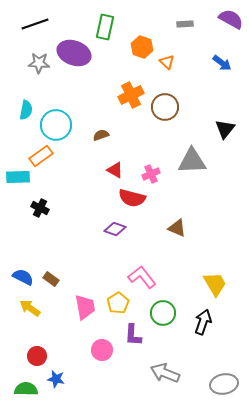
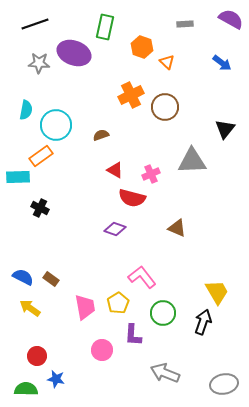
yellow trapezoid: moved 2 px right, 8 px down
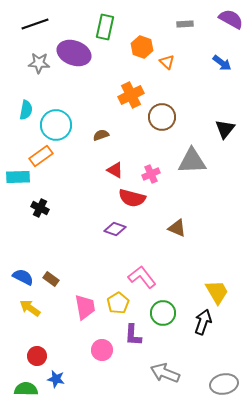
brown circle: moved 3 px left, 10 px down
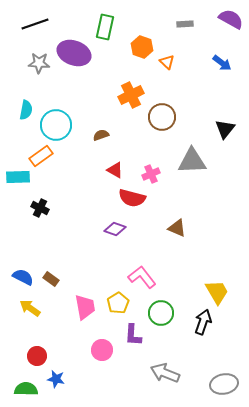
green circle: moved 2 px left
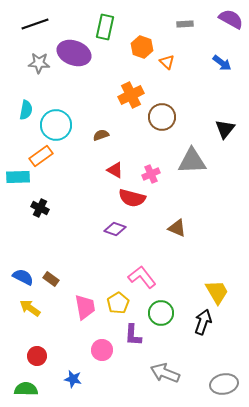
blue star: moved 17 px right
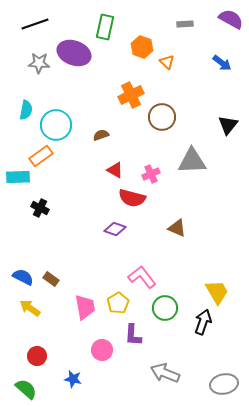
black triangle: moved 3 px right, 4 px up
green circle: moved 4 px right, 5 px up
green semicircle: rotated 40 degrees clockwise
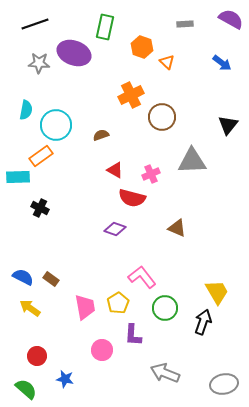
blue star: moved 8 px left
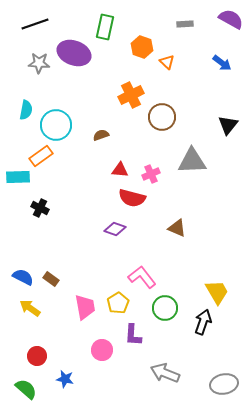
red triangle: moved 5 px right; rotated 24 degrees counterclockwise
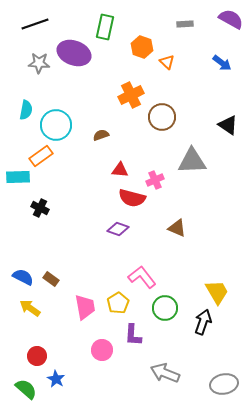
black triangle: rotated 35 degrees counterclockwise
pink cross: moved 4 px right, 6 px down
purple diamond: moved 3 px right
blue star: moved 9 px left; rotated 18 degrees clockwise
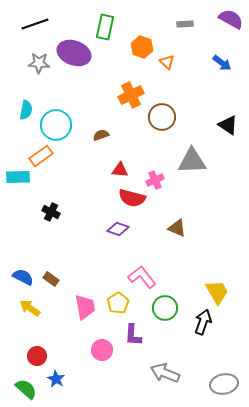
black cross: moved 11 px right, 4 px down
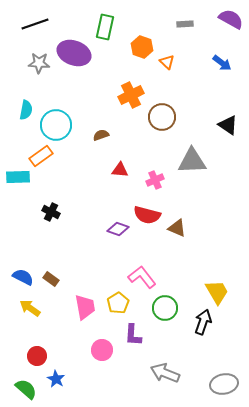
red semicircle: moved 15 px right, 17 px down
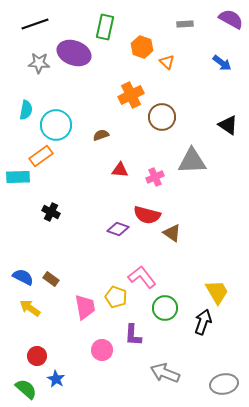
pink cross: moved 3 px up
brown triangle: moved 5 px left, 5 px down; rotated 12 degrees clockwise
yellow pentagon: moved 2 px left, 6 px up; rotated 20 degrees counterclockwise
